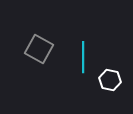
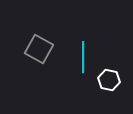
white hexagon: moved 1 px left
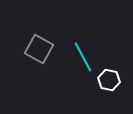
cyan line: rotated 28 degrees counterclockwise
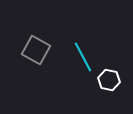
gray square: moved 3 px left, 1 px down
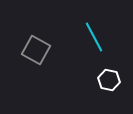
cyan line: moved 11 px right, 20 px up
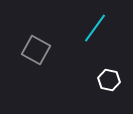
cyan line: moved 1 px right, 9 px up; rotated 64 degrees clockwise
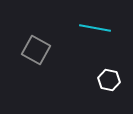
cyan line: rotated 64 degrees clockwise
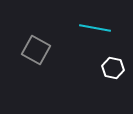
white hexagon: moved 4 px right, 12 px up
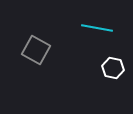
cyan line: moved 2 px right
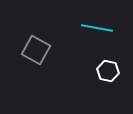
white hexagon: moved 5 px left, 3 px down
